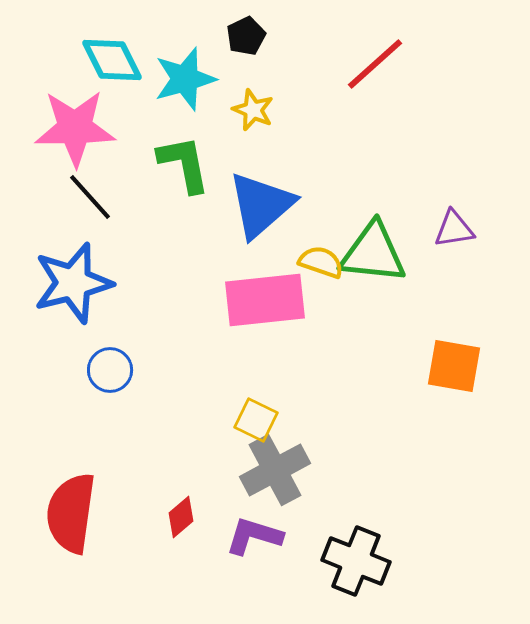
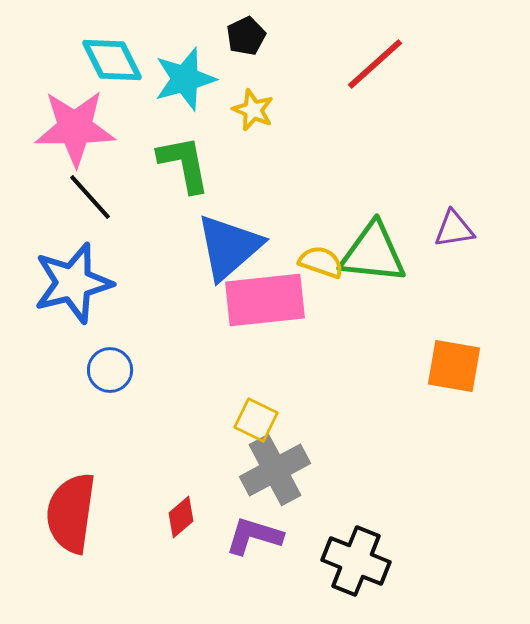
blue triangle: moved 32 px left, 42 px down
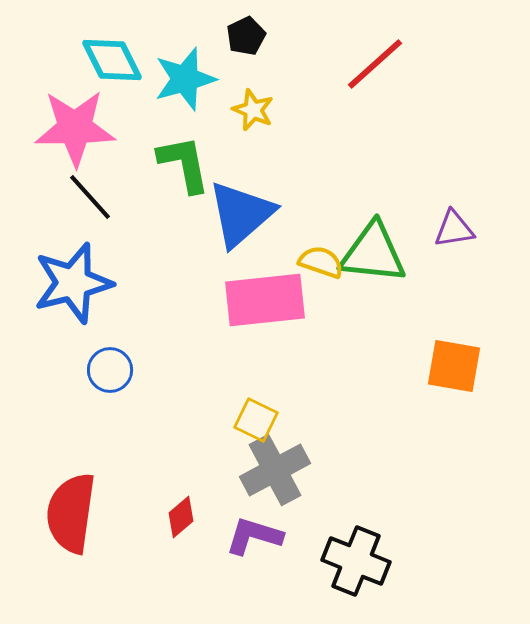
blue triangle: moved 12 px right, 33 px up
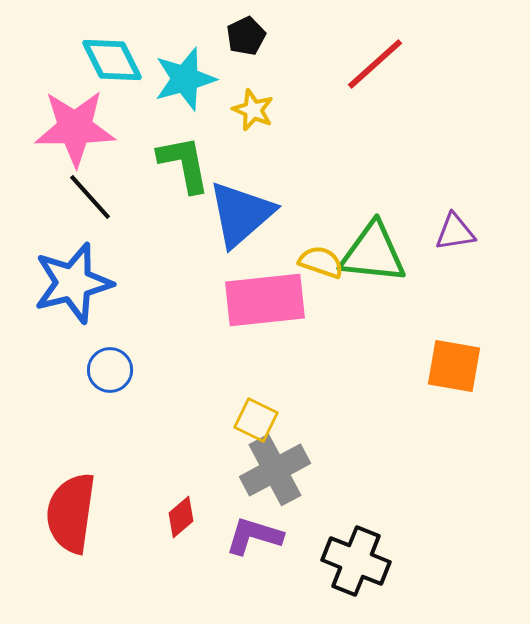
purple triangle: moved 1 px right, 3 px down
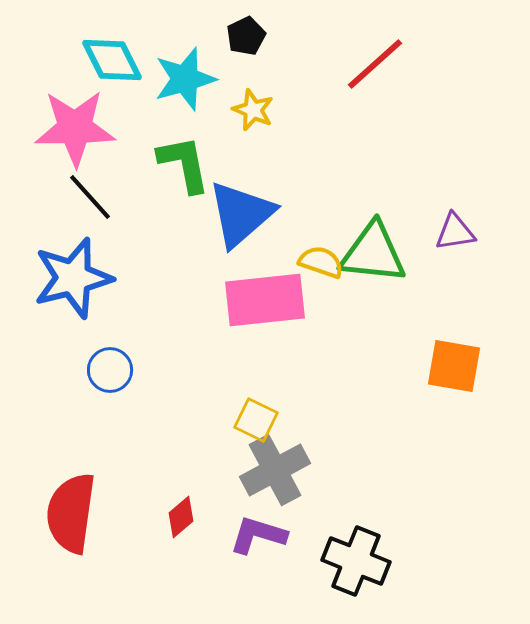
blue star: moved 5 px up
purple L-shape: moved 4 px right, 1 px up
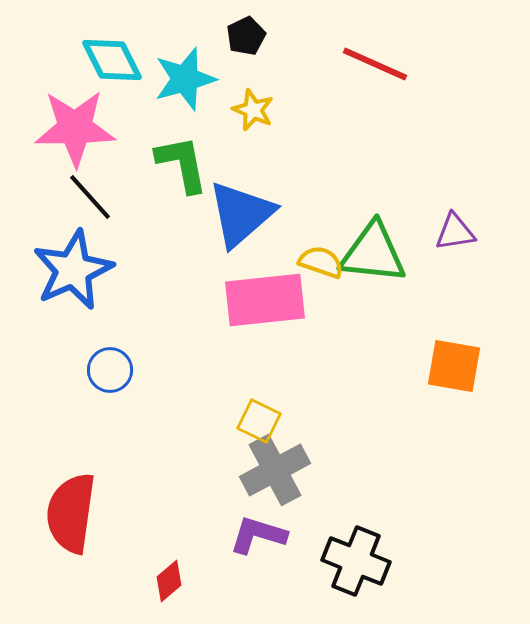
red line: rotated 66 degrees clockwise
green L-shape: moved 2 px left
blue star: moved 8 px up; rotated 10 degrees counterclockwise
yellow square: moved 3 px right, 1 px down
red diamond: moved 12 px left, 64 px down
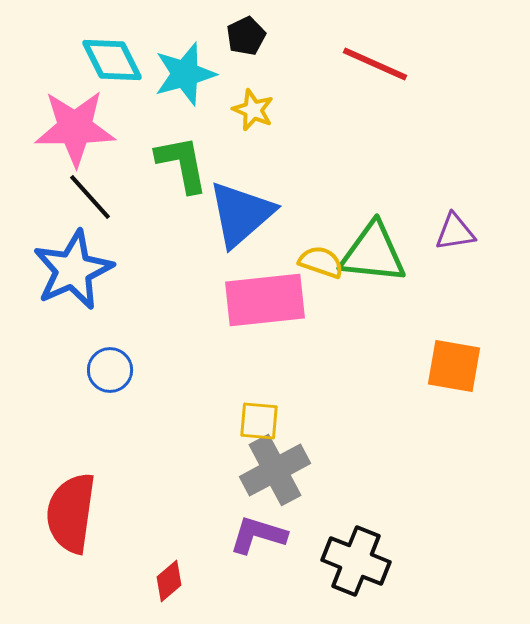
cyan star: moved 5 px up
yellow square: rotated 21 degrees counterclockwise
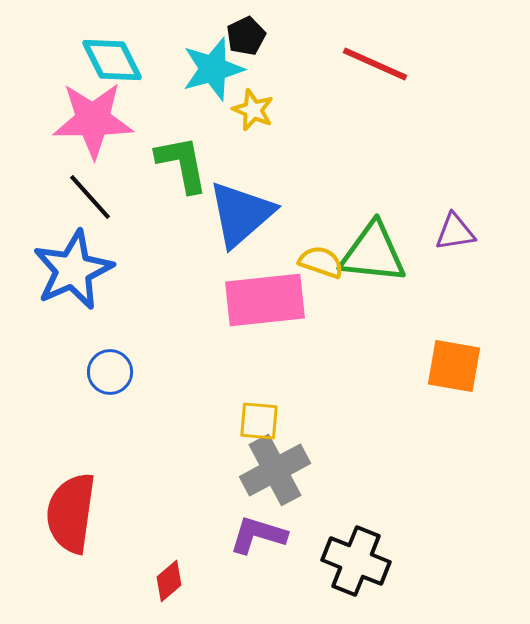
cyan star: moved 28 px right, 5 px up
pink star: moved 18 px right, 8 px up
blue circle: moved 2 px down
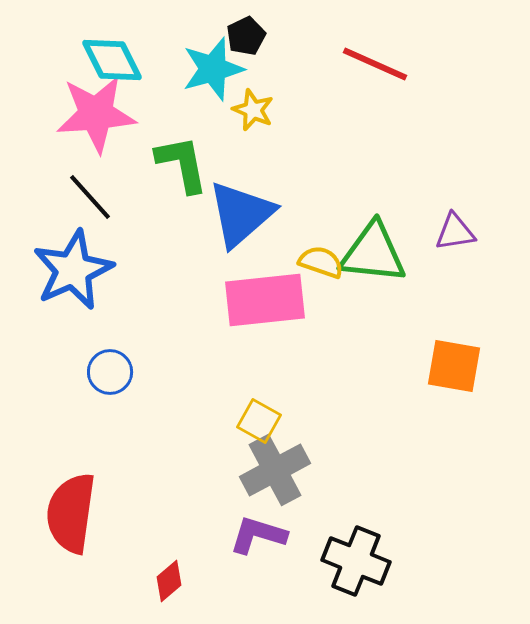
pink star: moved 3 px right, 6 px up; rotated 4 degrees counterclockwise
yellow square: rotated 24 degrees clockwise
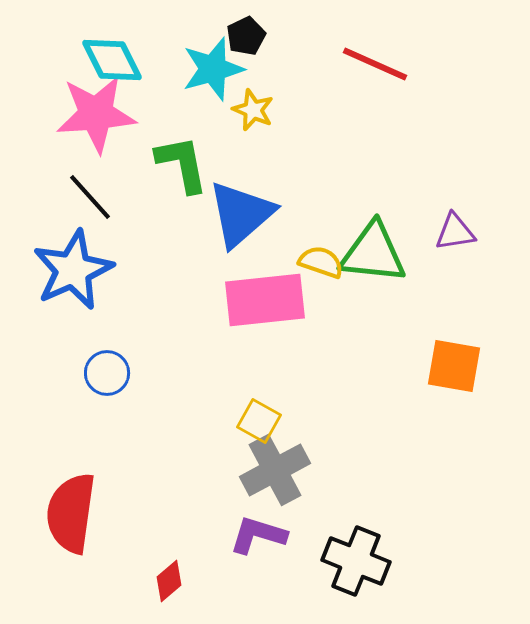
blue circle: moved 3 px left, 1 px down
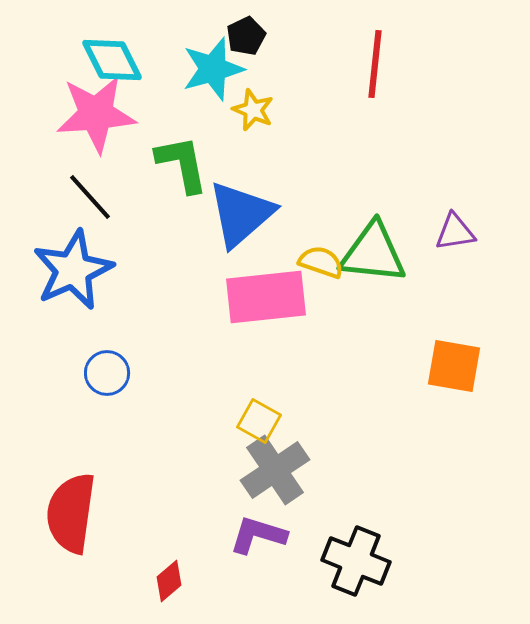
red line: rotated 72 degrees clockwise
pink rectangle: moved 1 px right, 3 px up
gray cross: rotated 6 degrees counterclockwise
